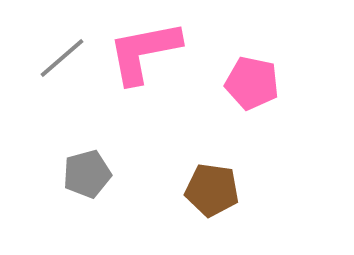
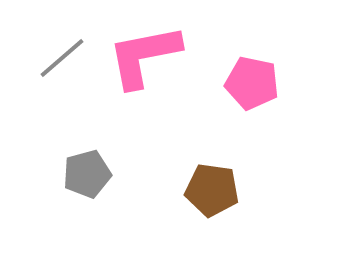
pink L-shape: moved 4 px down
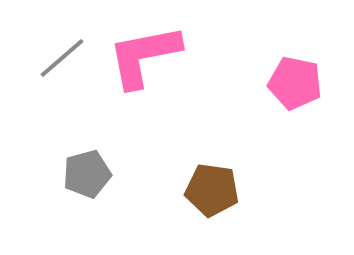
pink pentagon: moved 43 px right
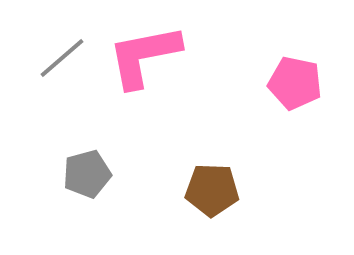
brown pentagon: rotated 6 degrees counterclockwise
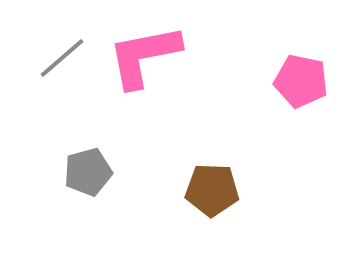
pink pentagon: moved 6 px right, 2 px up
gray pentagon: moved 1 px right, 2 px up
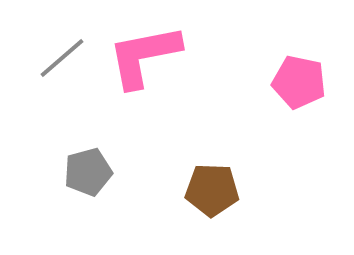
pink pentagon: moved 2 px left, 1 px down
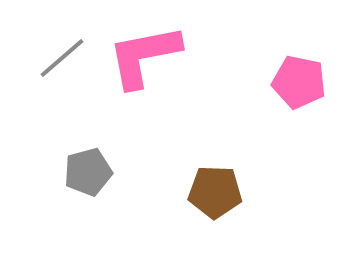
brown pentagon: moved 3 px right, 2 px down
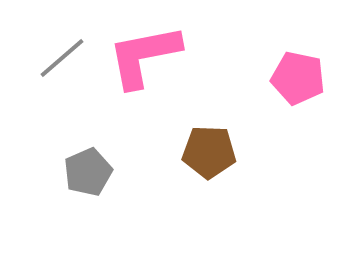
pink pentagon: moved 1 px left, 4 px up
gray pentagon: rotated 9 degrees counterclockwise
brown pentagon: moved 6 px left, 40 px up
